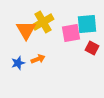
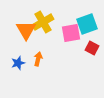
cyan square: rotated 15 degrees counterclockwise
orange arrow: rotated 56 degrees counterclockwise
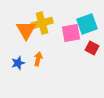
yellow cross: moved 1 px left, 1 px down; rotated 15 degrees clockwise
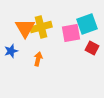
yellow cross: moved 1 px left, 4 px down
orange triangle: moved 1 px left, 2 px up
blue star: moved 7 px left, 12 px up
